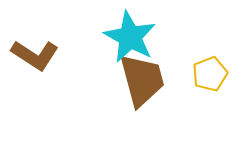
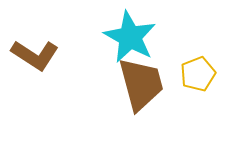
yellow pentagon: moved 12 px left
brown trapezoid: moved 1 px left, 4 px down
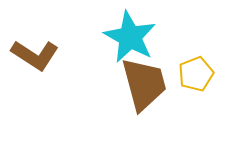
yellow pentagon: moved 2 px left
brown trapezoid: moved 3 px right
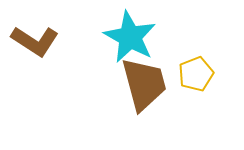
brown L-shape: moved 14 px up
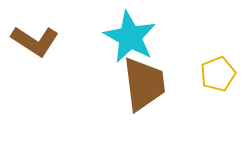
yellow pentagon: moved 22 px right
brown trapezoid: rotated 8 degrees clockwise
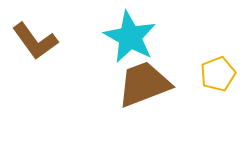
brown L-shape: rotated 21 degrees clockwise
brown trapezoid: rotated 104 degrees counterclockwise
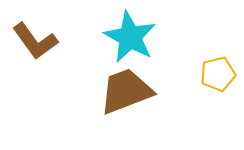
yellow pentagon: rotated 8 degrees clockwise
brown trapezoid: moved 18 px left, 7 px down
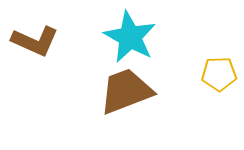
brown L-shape: rotated 30 degrees counterclockwise
yellow pentagon: moved 1 px right; rotated 12 degrees clockwise
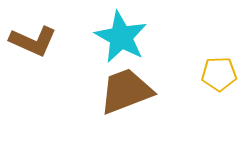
cyan star: moved 9 px left
brown L-shape: moved 2 px left
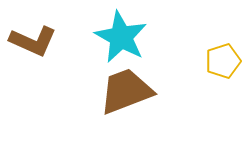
yellow pentagon: moved 4 px right, 13 px up; rotated 16 degrees counterclockwise
